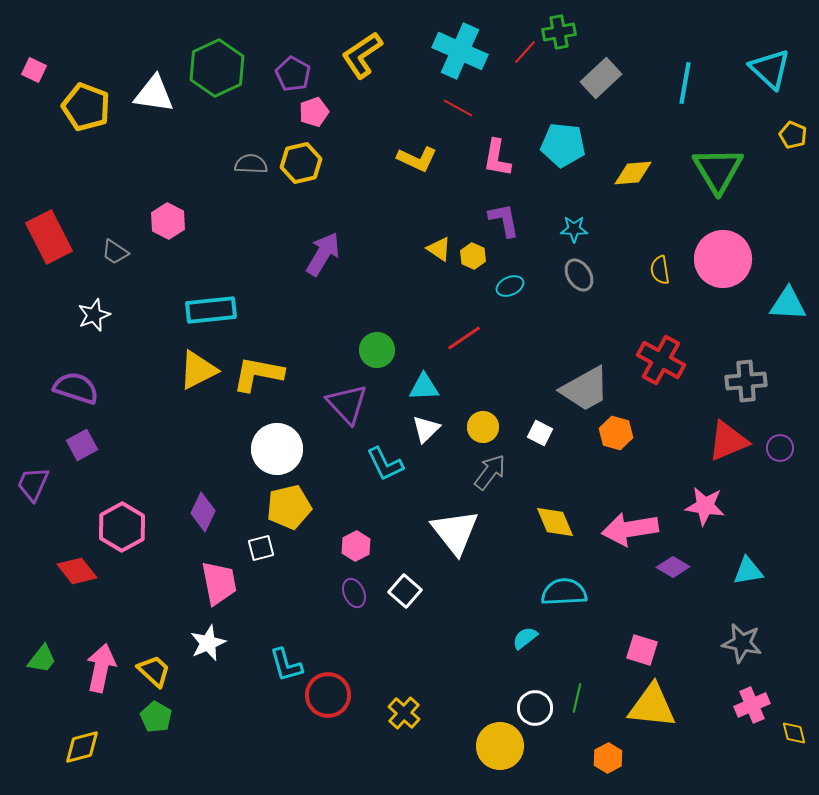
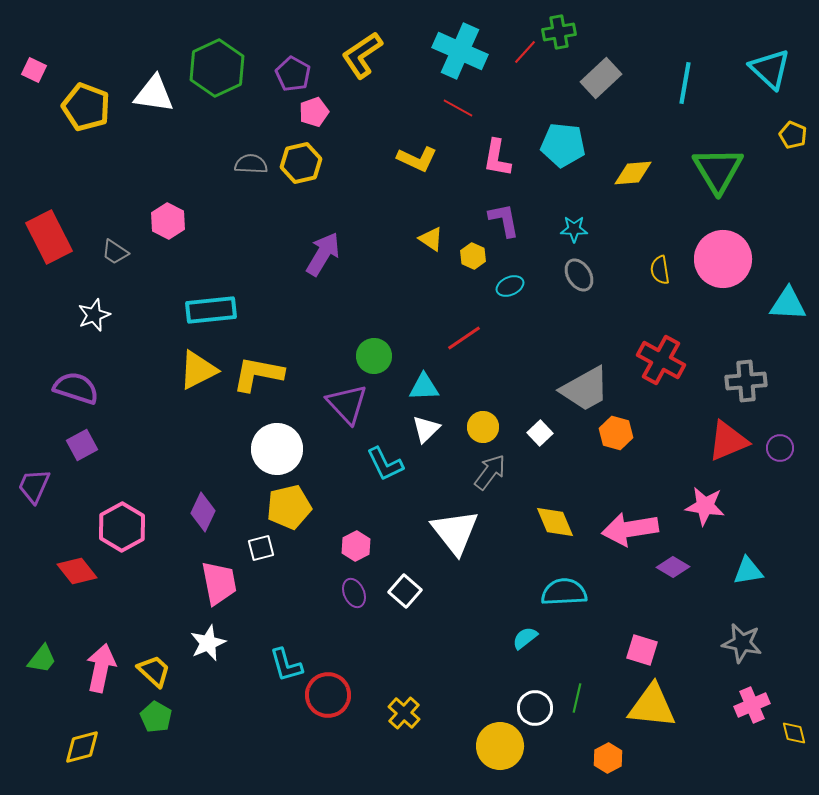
yellow triangle at (439, 249): moved 8 px left, 10 px up
green circle at (377, 350): moved 3 px left, 6 px down
white square at (540, 433): rotated 20 degrees clockwise
purple trapezoid at (33, 484): moved 1 px right, 2 px down
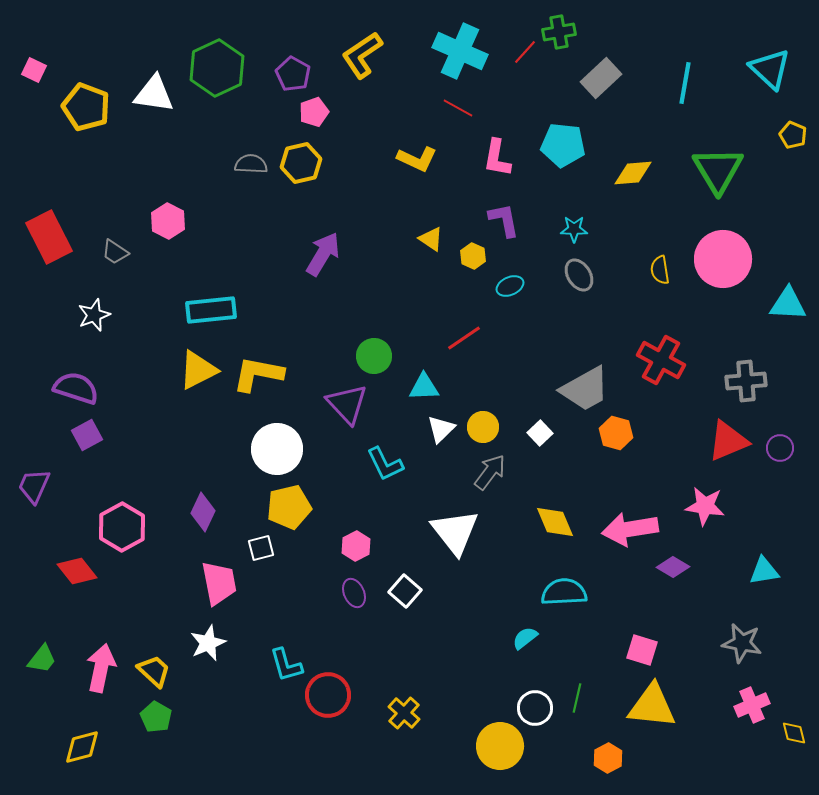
white triangle at (426, 429): moved 15 px right
purple square at (82, 445): moved 5 px right, 10 px up
cyan triangle at (748, 571): moved 16 px right
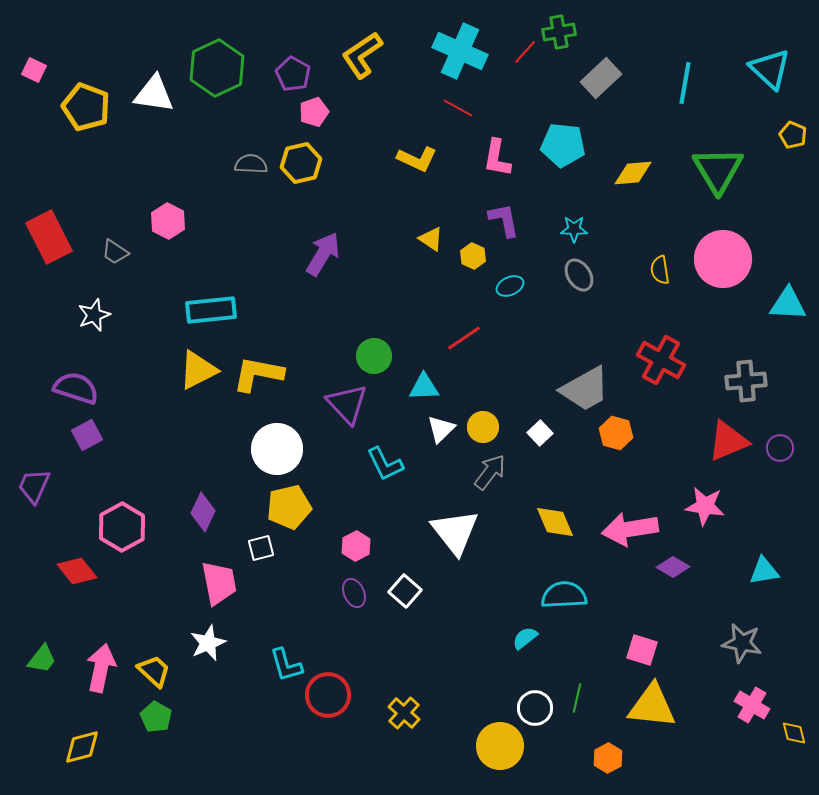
cyan semicircle at (564, 592): moved 3 px down
pink cross at (752, 705): rotated 36 degrees counterclockwise
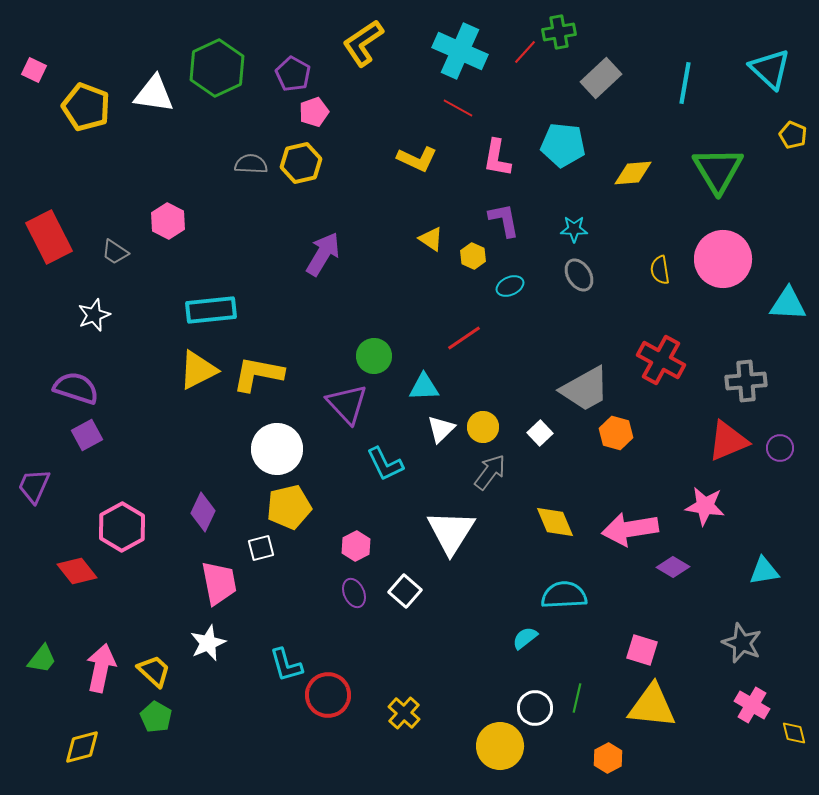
yellow L-shape at (362, 55): moved 1 px right, 12 px up
white triangle at (455, 532): moved 4 px left; rotated 10 degrees clockwise
gray star at (742, 643): rotated 12 degrees clockwise
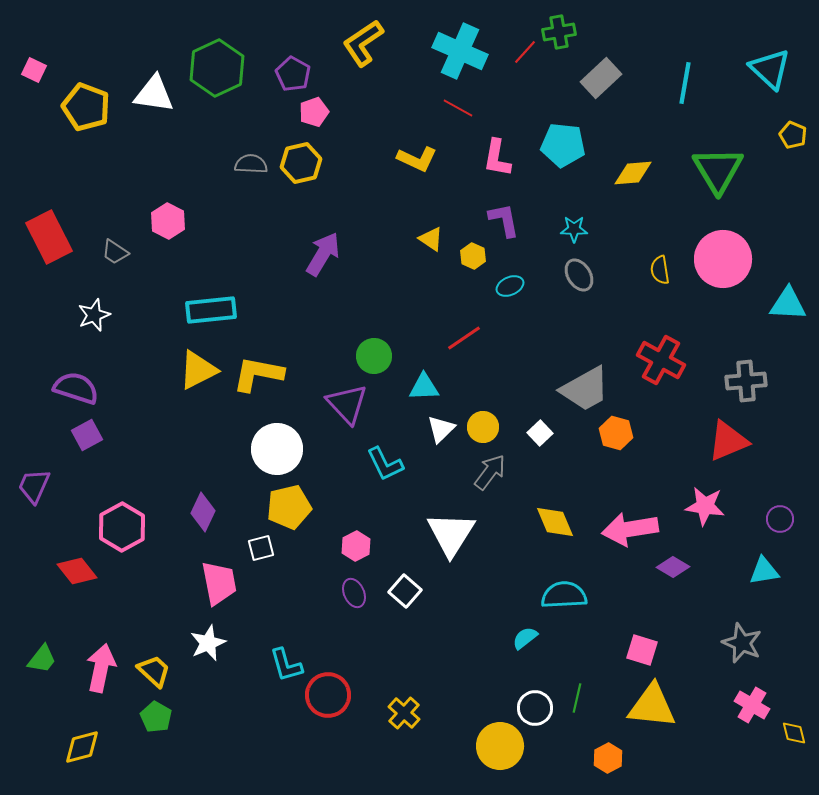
purple circle at (780, 448): moved 71 px down
white triangle at (451, 532): moved 2 px down
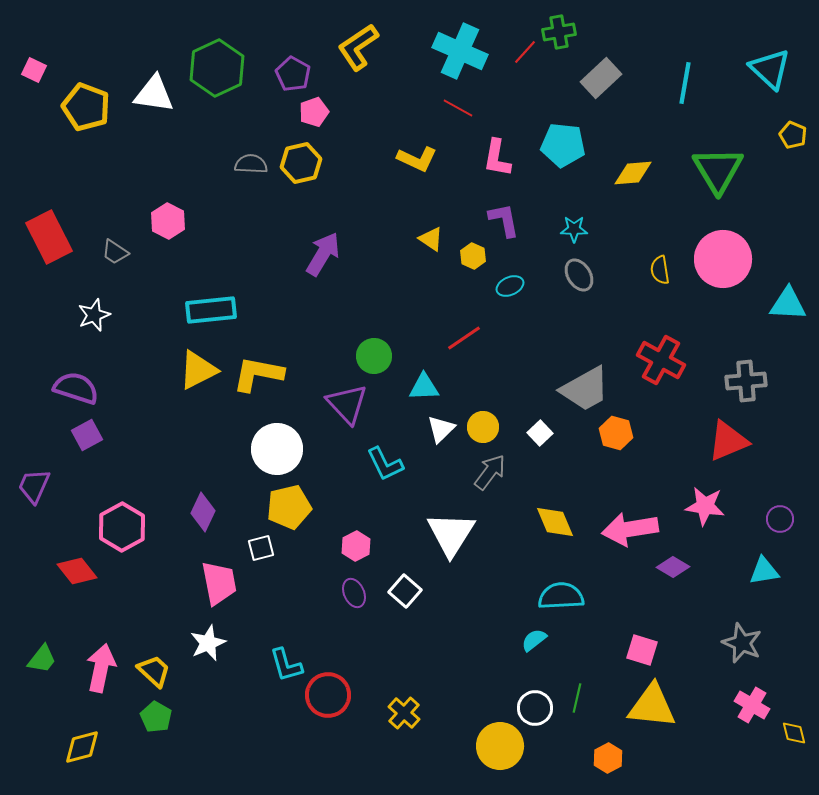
yellow L-shape at (363, 43): moved 5 px left, 4 px down
cyan semicircle at (564, 595): moved 3 px left, 1 px down
cyan semicircle at (525, 638): moved 9 px right, 2 px down
